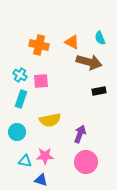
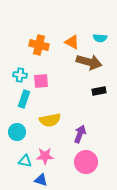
cyan semicircle: rotated 64 degrees counterclockwise
cyan cross: rotated 24 degrees counterclockwise
cyan rectangle: moved 3 px right
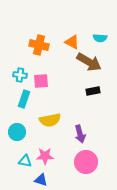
brown arrow: rotated 15 degrees clockwise
black rectangle: moved 6 px left
purple arrow: rotated 144 degrees clockwise
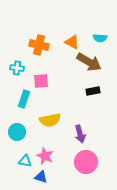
cyan cross: moved 3 px left, 7 px up
pink star: rotated 24 degrees clockwise
blue triangle: moved 3 px up
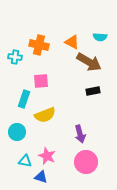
cyan semicircle: moved 1 px up
cyan cross: moved 2 px left, 11 px up
yellow semicircle: moved 5 px left, 5 px up; rotated 10 degrees counterclockwise
pink star: moved 2 px right
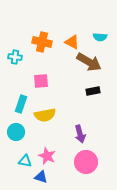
orange cross: moved 3 px right, 3 px up
cyan rectangle: moved 3 px left, 5 px down
yellow semicircle: rotated 10 degrees clockwise
cyan circle: moved 1 px left
